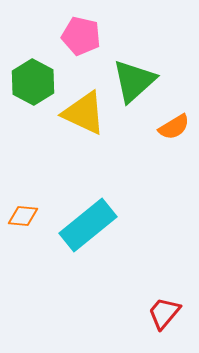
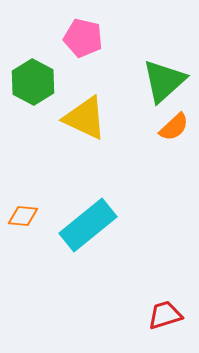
pink pentagon: moved 2 px right, 2 px down
green triangle: moved 30 px right
yellow triangle: moved 1 px right, 5 px down
orange semicircle: rotated 12 degrees counterclockwise
red trapezoid: moved 1 px right, 2 px down; rotated 33 degrees clockwise
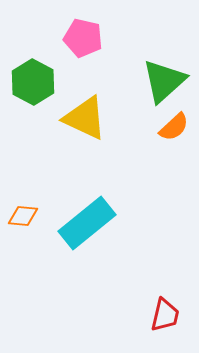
cyan rectangle: moved 1 px left, 2 px up
red trapezoid: rotated 120 degrees clockwise
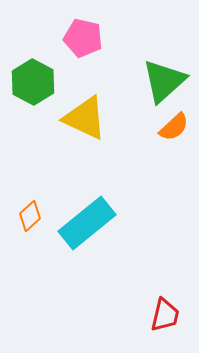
orange diamond: moved 7 px right; rotated 48 degrees counterclockwise
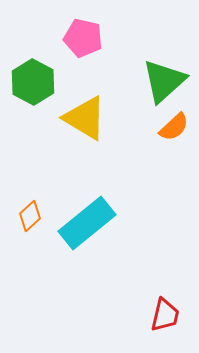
yellow triangle: rotated 6 degrees clockwise
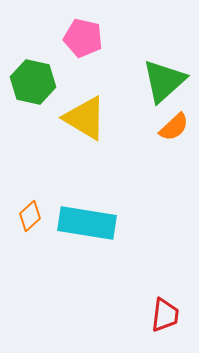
green hexagon: rotated 15 degrees counterclockwise
cyan rectangle: rotated 48 degrees clockwise
red trapezoid: rotated 6 degrees counterclockwise
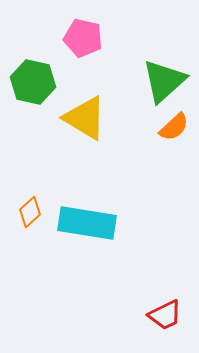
orange diamond: moved 4 px up
red trapezoid: rotated 57 degrees clockwise
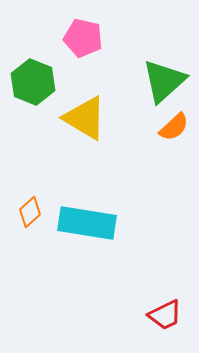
green hexagon: rotated 9 degrees clockwise
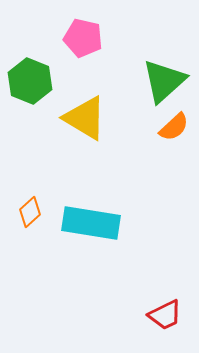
green hexagon: moved 3 px left, 1 px up
cyan rectangle: moved 4 px right
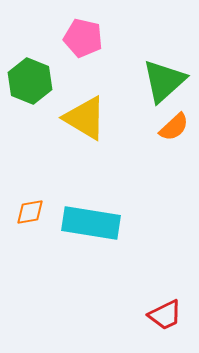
orange diamond: rotated 32 degrees clockwise
